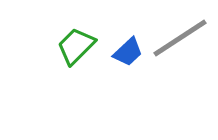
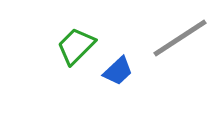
blue trapezoid: moved 10 px left, 19 px down
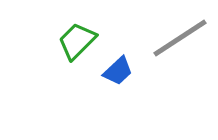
green trapezoid: moved 1 px right, 5 px up
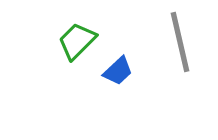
gray line: moved 4 px down; rotated 70 degrees counterclockwise
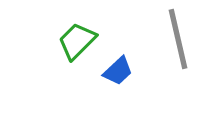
gray line: moved 2 px left, 3 px up
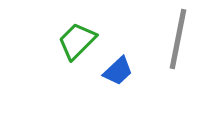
gray line: rotated 24 degrees clockwise
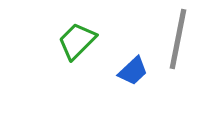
blue trapezoid: moved 15 px right
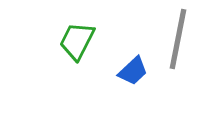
green trapezoid: rotated 18 degrees counterclockwise
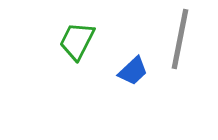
gray line: moved 2 px right
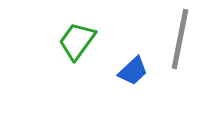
green trapezoid: rotated 9 degrees clockwise
